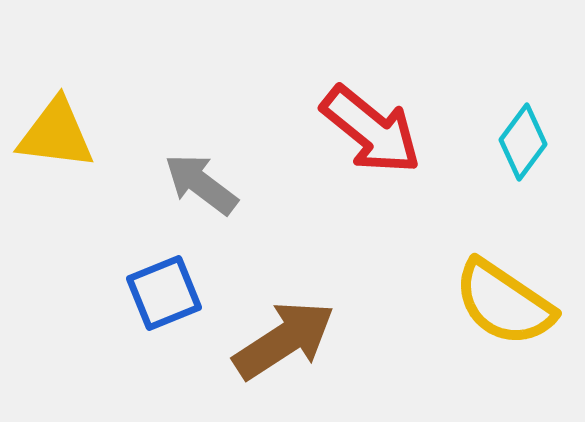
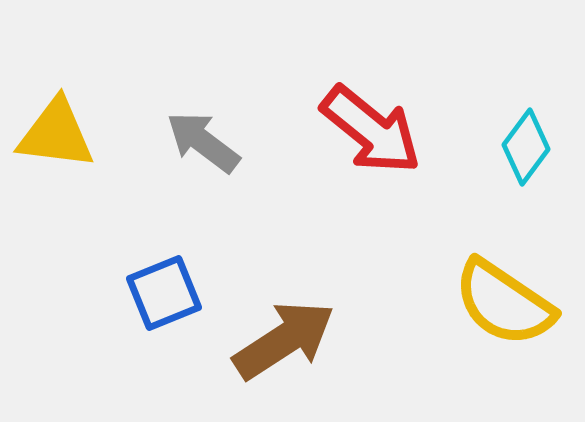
cyan diamond: moved 3 px right, 5 px down
gray arrow: moved 2 px right, 42 px up
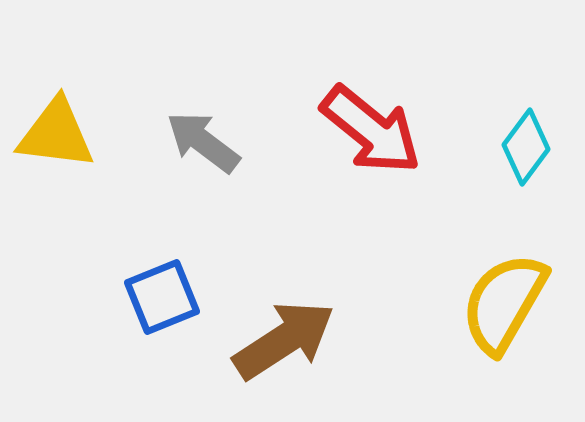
blue square: moved 2 px left, 4 px down
yellow semicircle: rotated 86 degrees clockwise
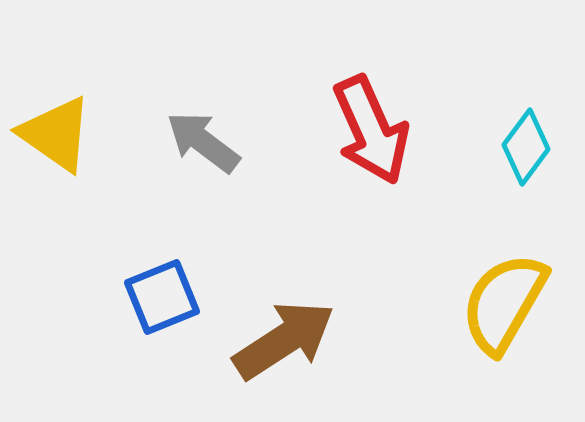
red arrow: rotated 27 degrees clockwise
yellow triangle: rotated 28 degrees clockwise
